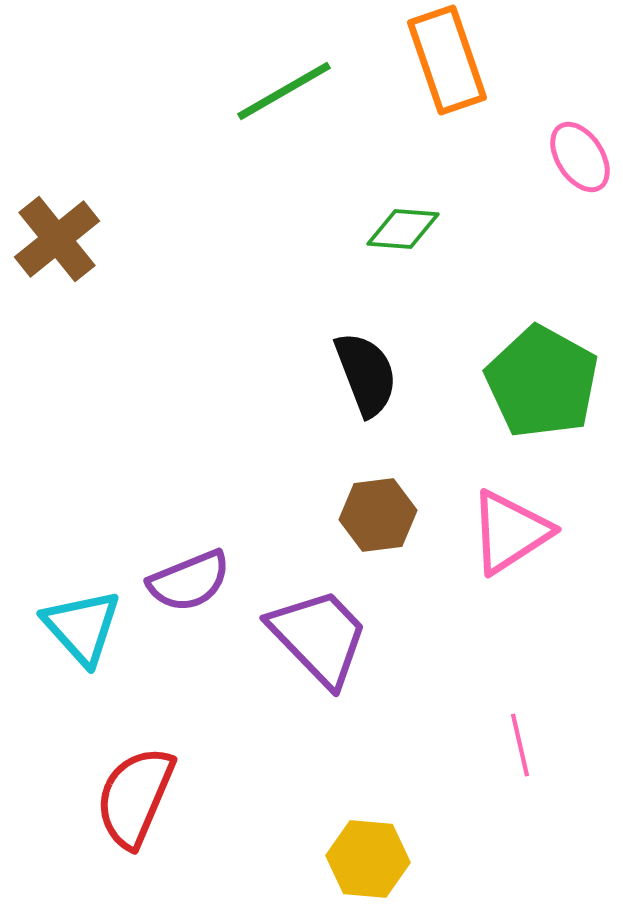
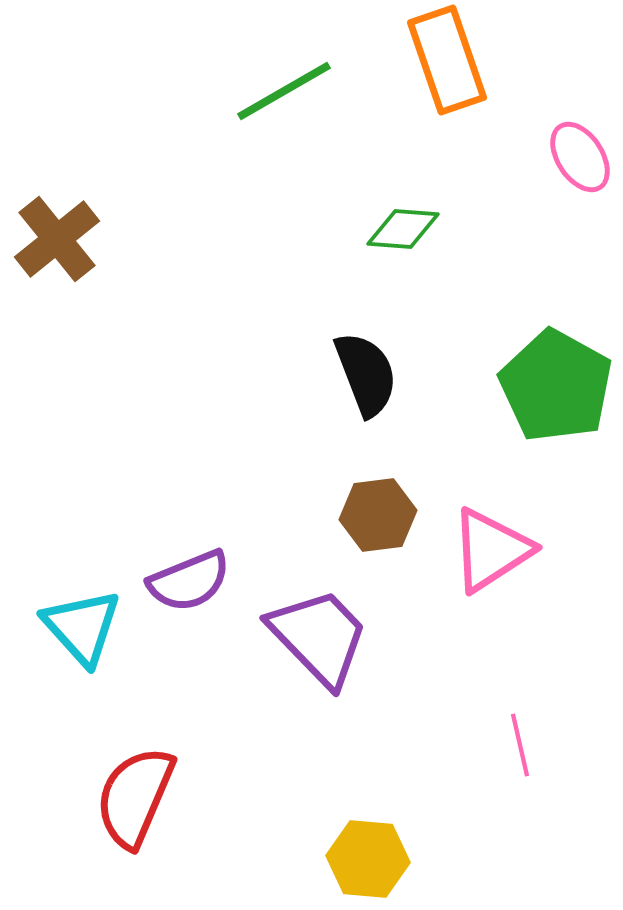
green pentagon: moved 14 px right, 4 px down
pink triangle: moved 19 px left, 18 px down
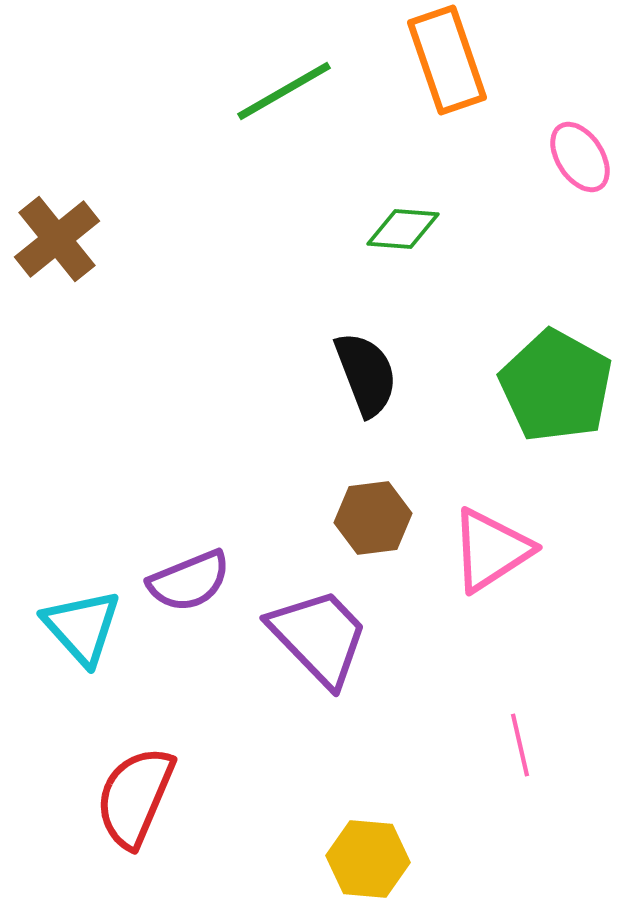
brown hexagon: moved 5 px left, 3 px down
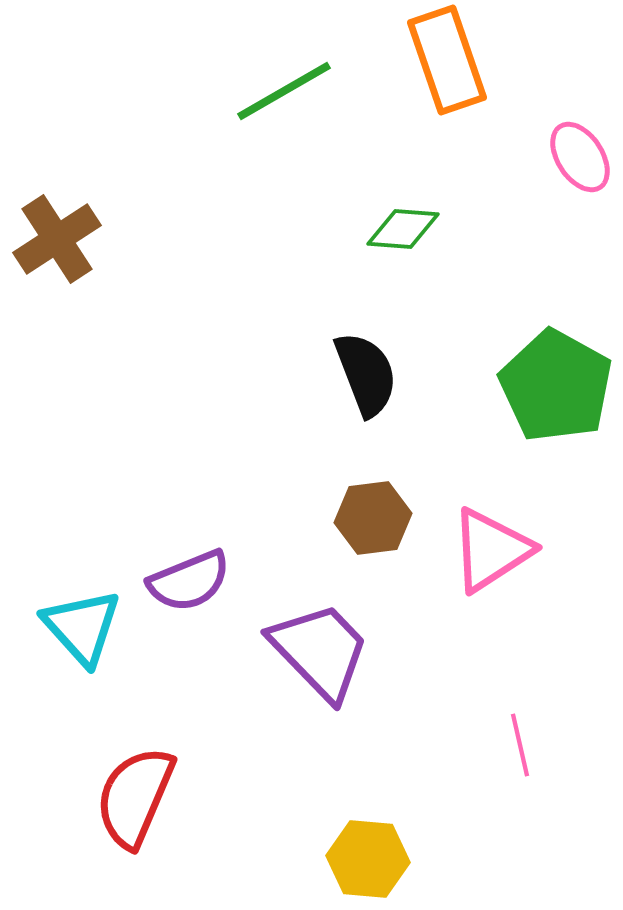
brown cross: rotated 6 degrees clockwise
purple trapezoid: moved 1 px right, 14 px down
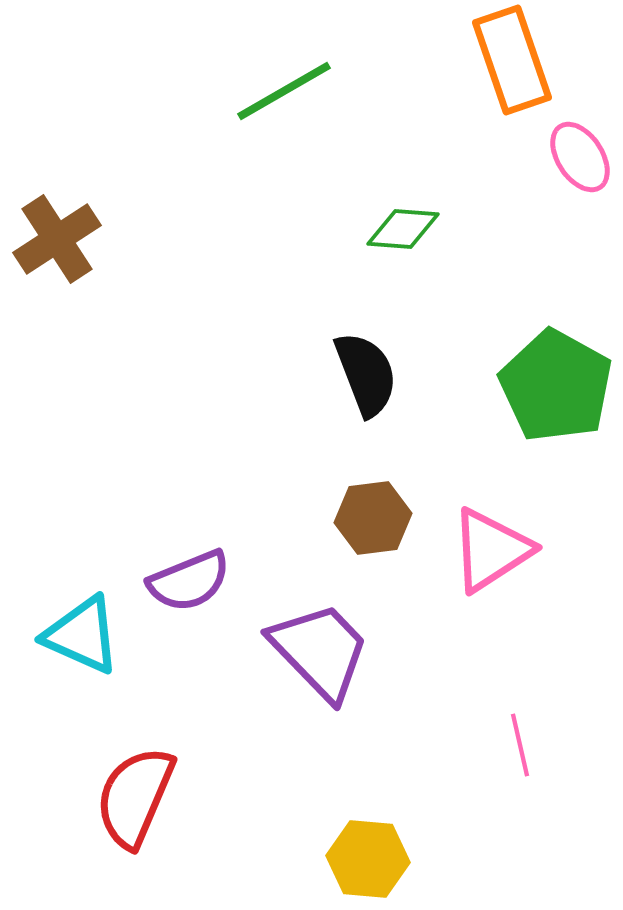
orange rectangle: moved 65 px right
cyan triangle: moved 8 px down; rotated 24 degrees counterclockwise
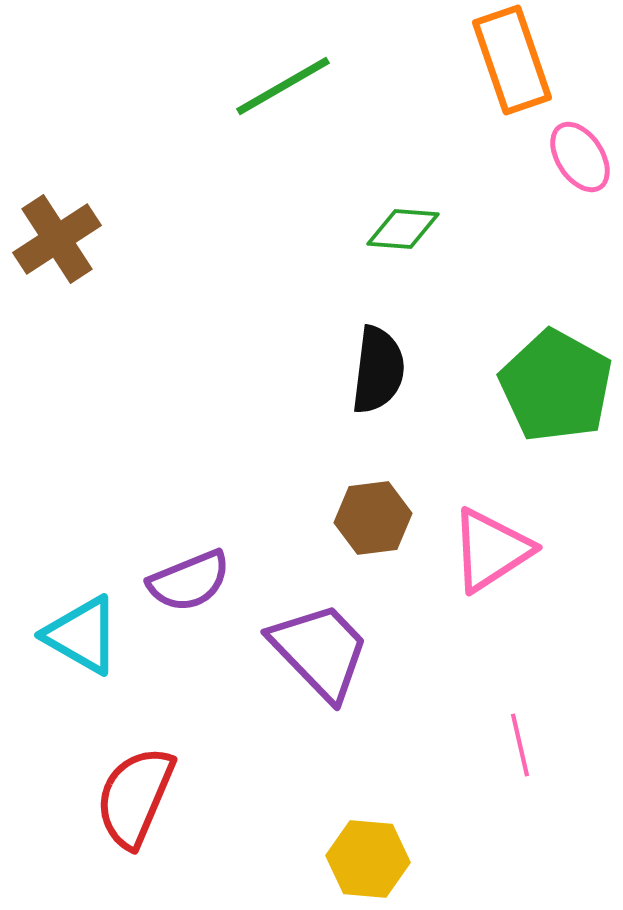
green line: moved 1 px left, 5 px up
black semicircle: moved 12 px right, 4 px up; rotated 28 degrees clockwise
cyan triangle: rotated 6 degrees clockwise
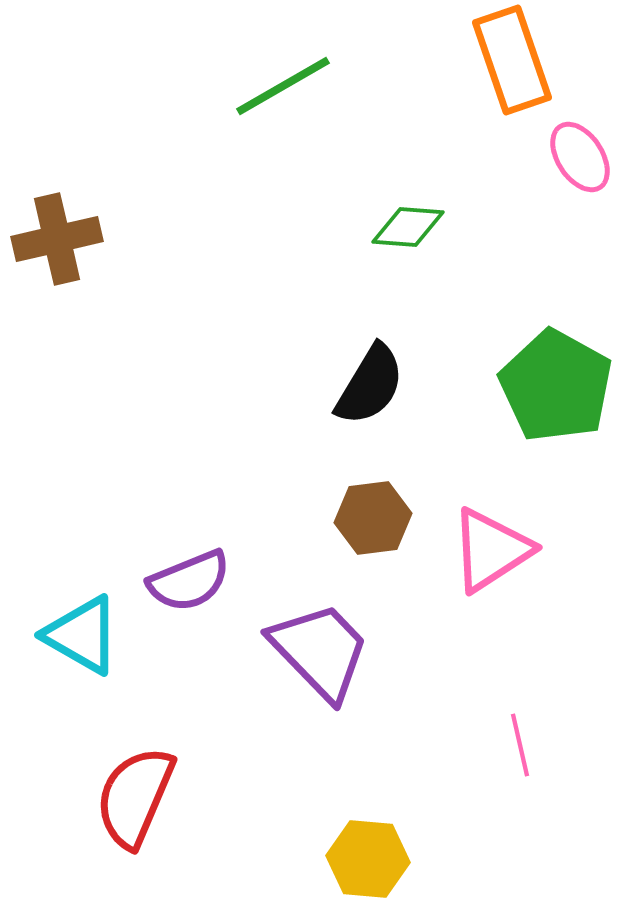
green diamond: moved 5 px right, 2 px up
brown cross: rotated 20 degrees clockwise
black semicircle: moved 8 px left, 15 px down; rotated 24 degrees clockwise
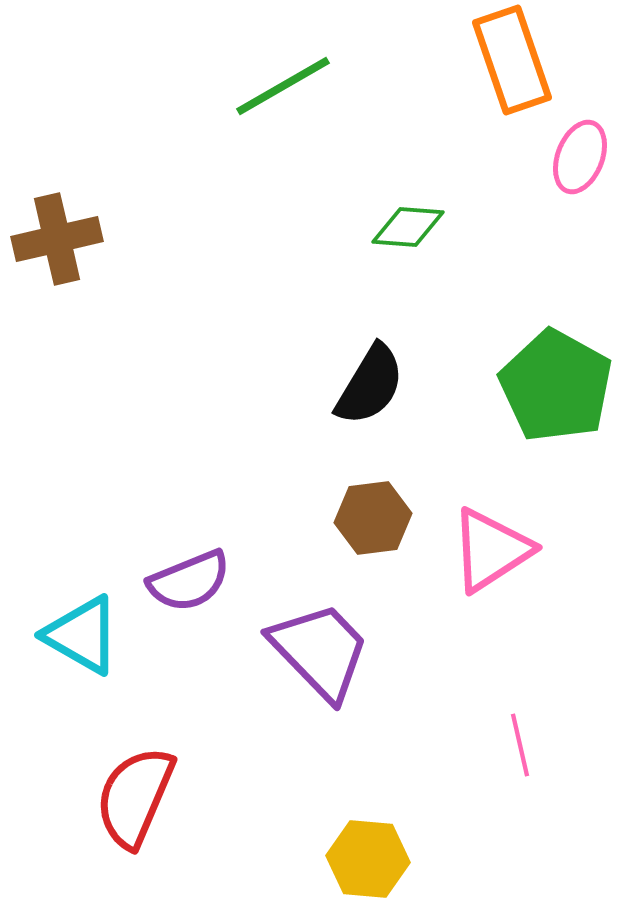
pink ellipse: rotated 54 degrees clockwise
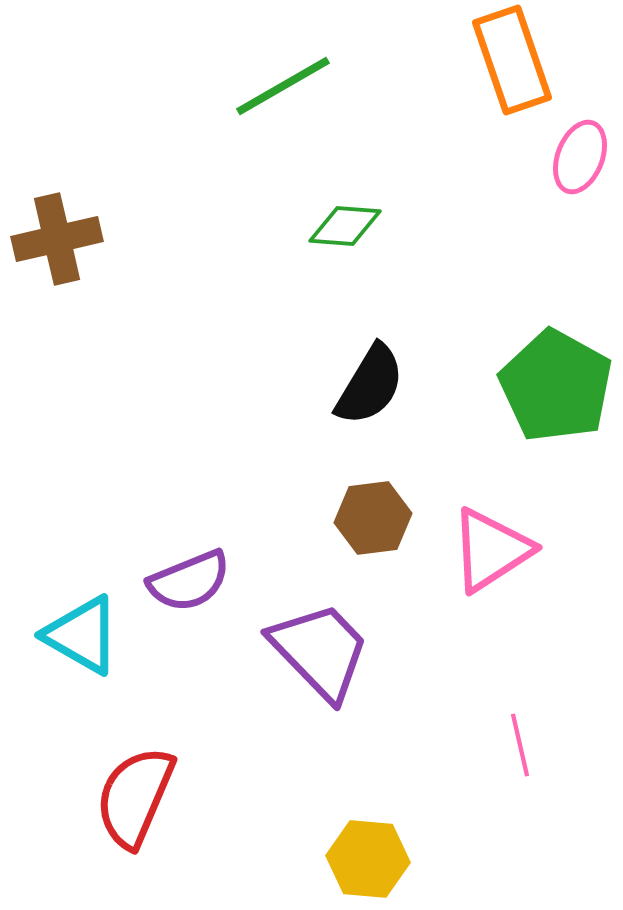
green diamond: moved 63 px left, 1 px up
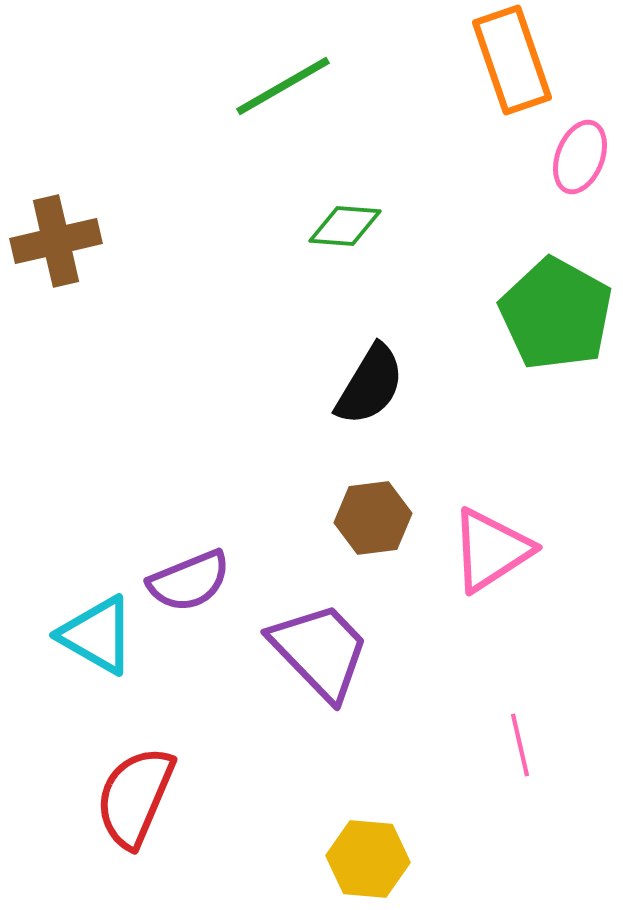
brown cross: moved 1 px left, 2 px down
green pentagon: moved 72 px up
cyan triangle: moved 15 px right
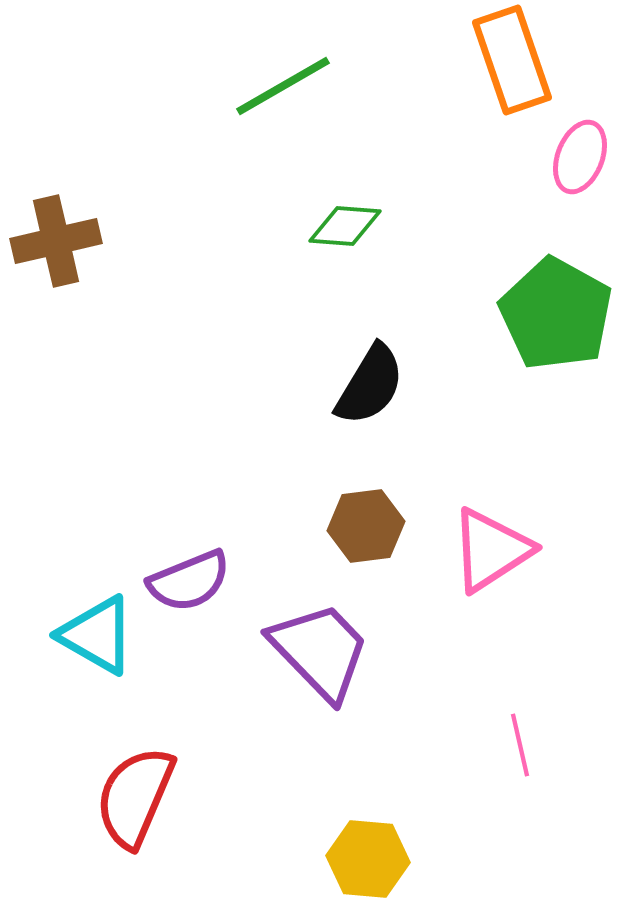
brown hexagon: moved 7 px left, 8 px down
